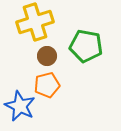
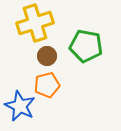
yellow cross: moved 1 px down
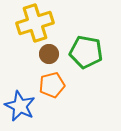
green pentagon: moved 6 px down
brown circle: moved 2 px right, 2 px up
orange pentagon: moved 5 px right
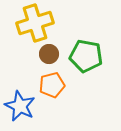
green pentagon: moved 4 px down
